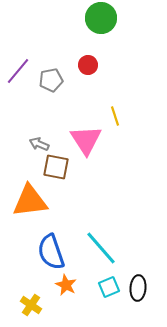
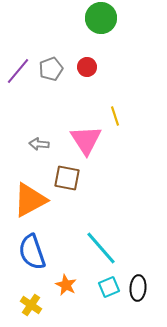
red circle: moved 1 px left, 2 px down
gray pentagon: moved 11 px up; rotated 10 degrees counterclockwise
gray arrow: rotated 18 degrees counterclockwise
brown square: moved 11 px right, 11 px down
orange triangle: moved 1 px up; rotated 21 degrees counterclockwise
blue semicircle: moved 19 px left
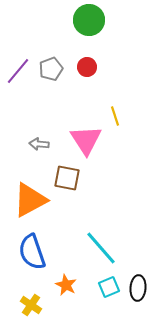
green circle: moved 12 px left, 2 px down
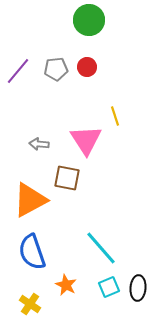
gray pentagon: moved 5 px right; rotated 15 degrees clockwise
yellow cross: moved 1 px left, 1 px up
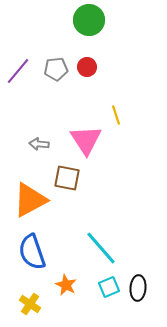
yellow line: moved 1 px right, 1 px up
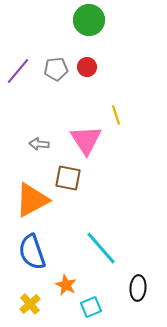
brown square: moved 1 px right
orange triangle: moved 2 px right
cyan square: moved 18 px left, 20 px down
yellow cross: rotated 15 degrees clockwise
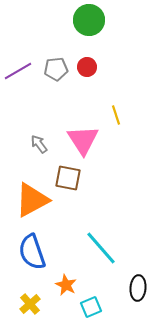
purple line: rotated 20 degrees clockwise
pink triangle: moved 3 px left
gray arrow: rotated 48 degrees clockwise
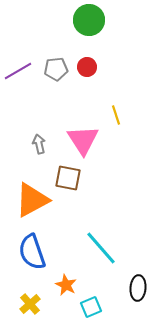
gray arrow: rotated 24 degrees clockwise
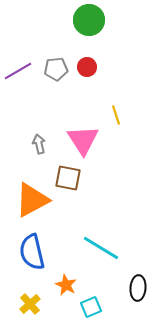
cyan line: rotated 18 degrees counterclockwise
blue semicircle: rotated 6 degrees clockwise
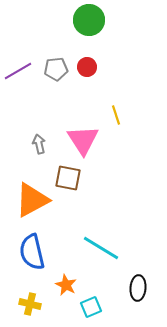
yellow cross: rotated 35 degrees counterclockwise
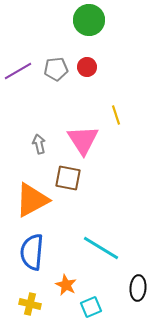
blue semicircle: rotated 18 degrees clockwise
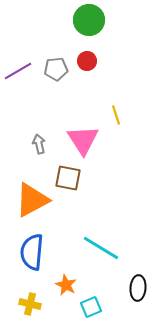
red circle: moved 6 px up
